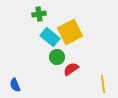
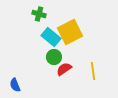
green cross: rotated 24 degrees clockwise
cyan rectangle: moved 1 px right
green circle: moved 3 px left
red semicircle: moved 7 px left
yellow line: moved 10 px left, 13 px up
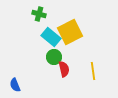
red semicircle: rotated 112 degrees clockwise
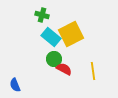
green cross: moved 3 px right, 1 px down
yellow square: moved 1 px right, 2 px down
green circle: moved 2 px down
red semicircle: rotated 49 degrees counterclockwise
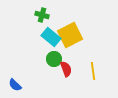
yellow square: moved 1 px left, 1 px down
red semicircle: moved 2 px right; rotated 42 degrees clockwise
blue semicircle: rotated 24 degrees counterclockwise
